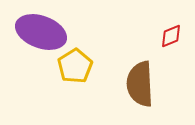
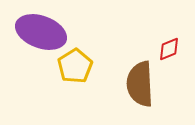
red diamond: moved 2 px left, 13 px down
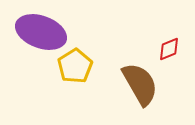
brown semicircle: rotated 153 degrees clockwise
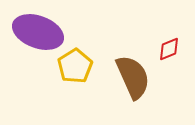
purple ellipse: moved 3 px left
brown semicircle: moved 7 px left, 7 px up; rotated 6 degrees clockwise
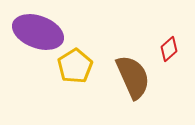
red diamond: rotated 20 degrees counterclockwise
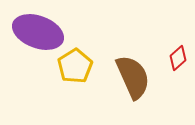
red diamond: moved 9 px right, 9 px down
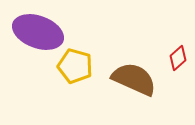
yellow pentagon: rotated 24 degrees counterclockwise
brown semicircle: moved 1 px right, 2 px down; rotated 42 degrees counterclockwise
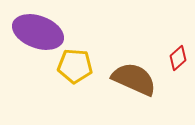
yellow pentagon: rotated 12 degrees counterclockwise
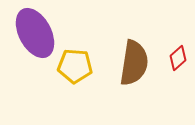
purple ellipse: moved 3 px left, 1 px down; rotated 42 degrees clockwise
brown semicircle: moved 16 px up; rotated 75 degrees clockwise
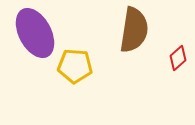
brown semicircle: moved 33 px up
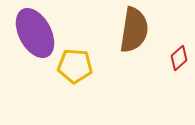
red diamond: moved 1 px right
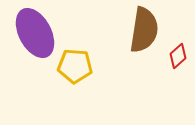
brown semicircle: moved 10 px right
red diamond: moved 1 px left, 2 px up
